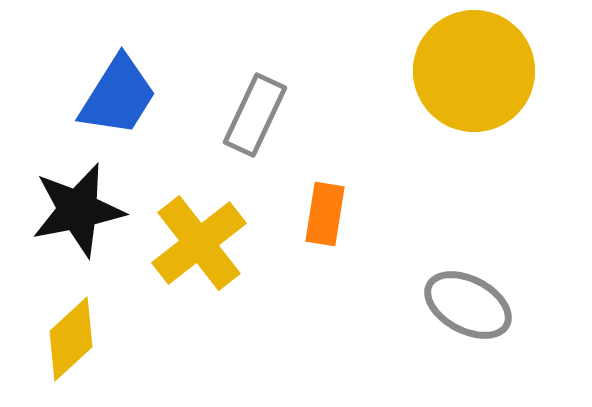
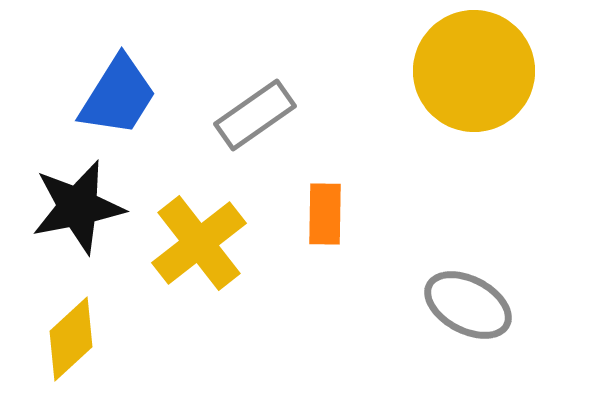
gray rectangle: rotated 30 degrees clockwise
black star: moved 3 px up
orange rectangle: rotated 8 degrees counterclockwise
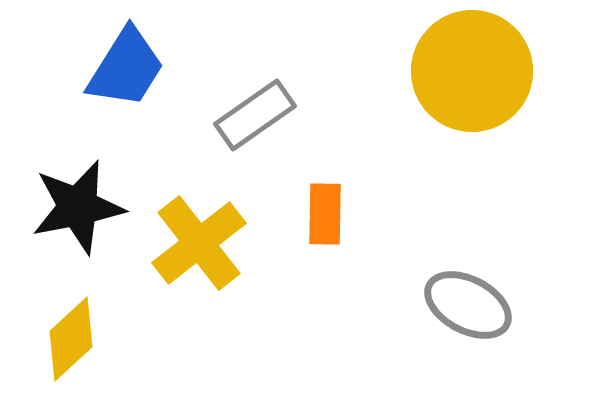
yellow circle: moved 2 px left
blue trapezoid: moved 8 px right, 28 px up
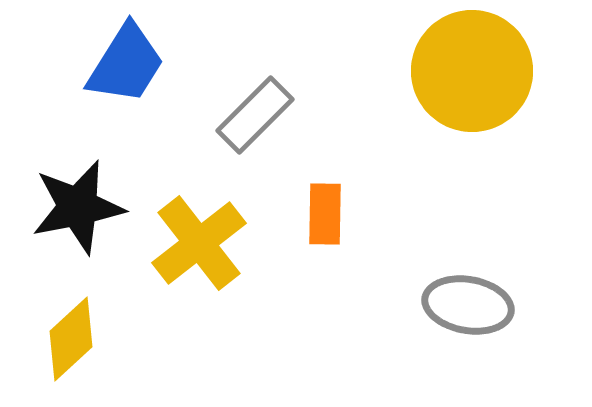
blue trapezoid: moved 4 px up
gray rectangle: rotated 10 degrees counterclockwise
gray ellipse: rotated 18 degrees counterclockwise
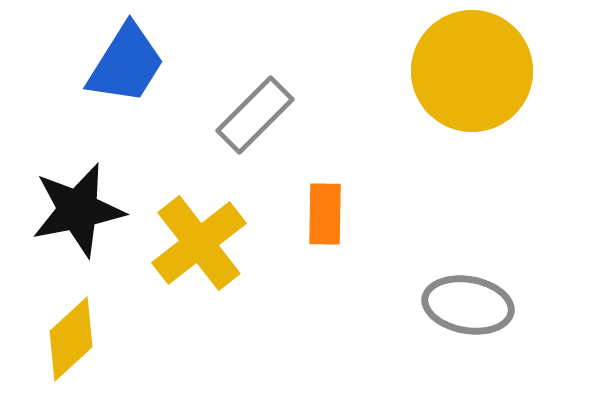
black star: moved 3 px down
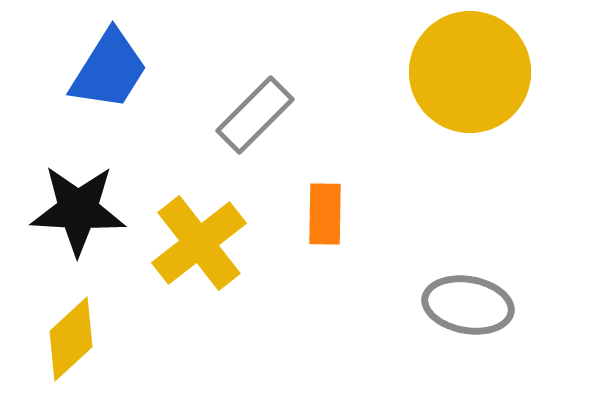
blue trapezoid: moved 17 px left, 6 px down
yellow circle: moved 2 px left, 1 px down
black star: rotated 14 degrees clockwise
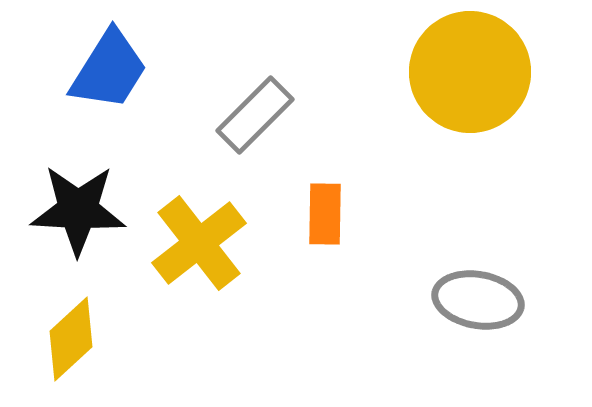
gray ellipse: moved 10 px right, 5 px up
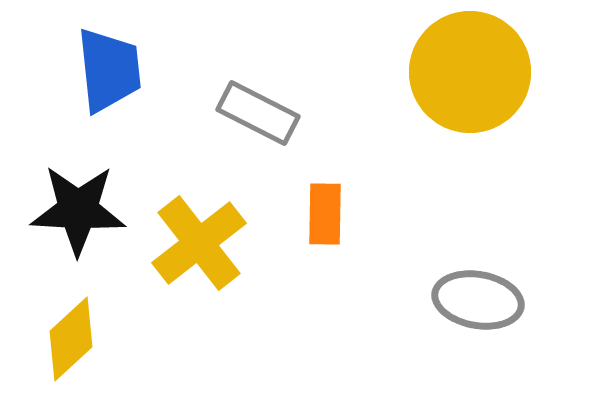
blue trapezoid: rotated 38 degrees counterclockwise
gray rectangle: moved 3 px right, 2 px up; rotated 72 degrees clockwise
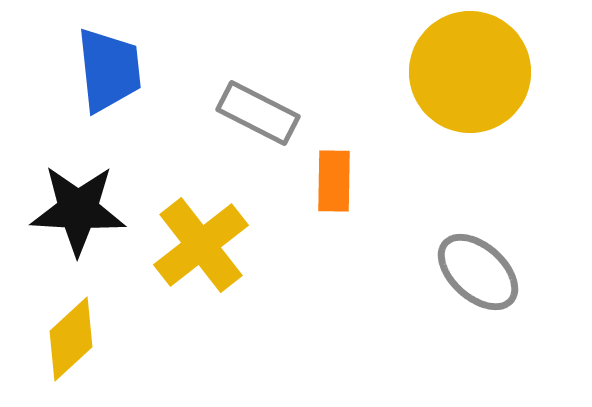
orange rectangle: moved 9 px right, 33 px up
yellow cross: moved 2 px right, 2 px down
gray ellipse: moved 28 px up; rotated 32 degrees clockwise
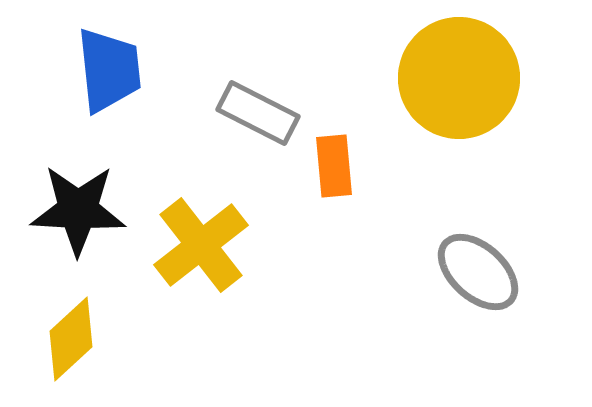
yellow circle: moved 11 px left, 6 px down
orange rectangle: moved 15 px up; rotated 6 degrees counterclockwise
